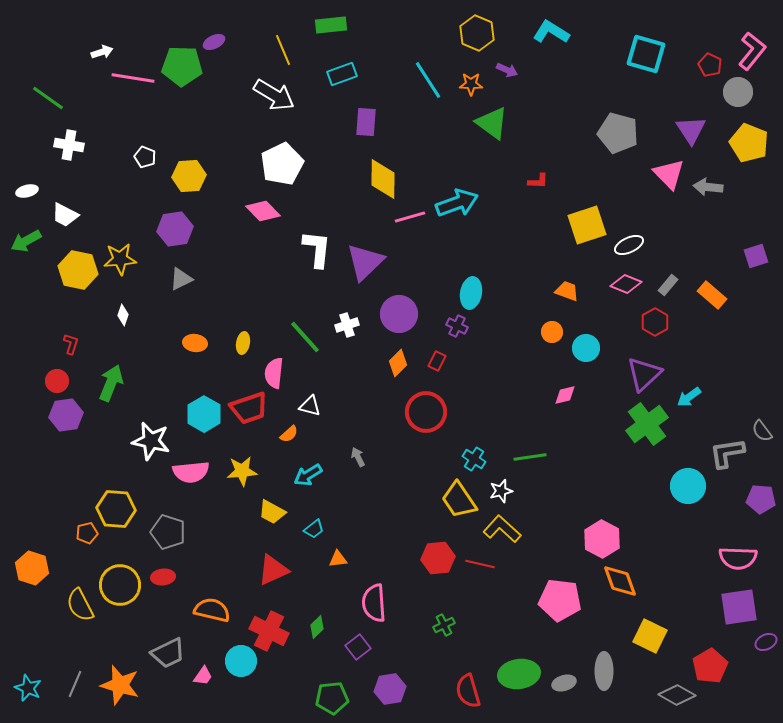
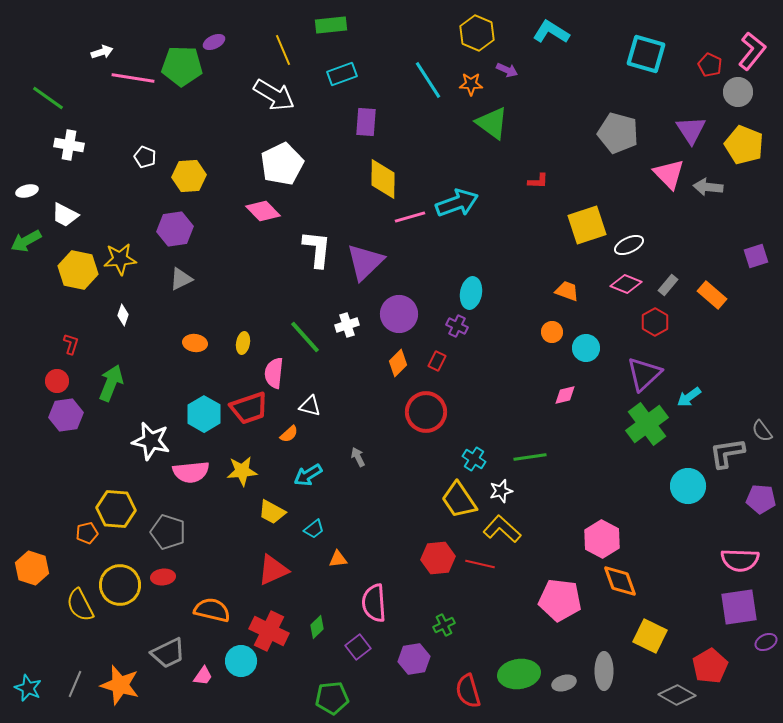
yellow pentagon at (749, 143): moved 5 px left, 2 px down
pink semicircle at (738, 558): moved 2 px right, 2 px down
purple hexagon at (390, 689): moved 24 px right, 30 px up
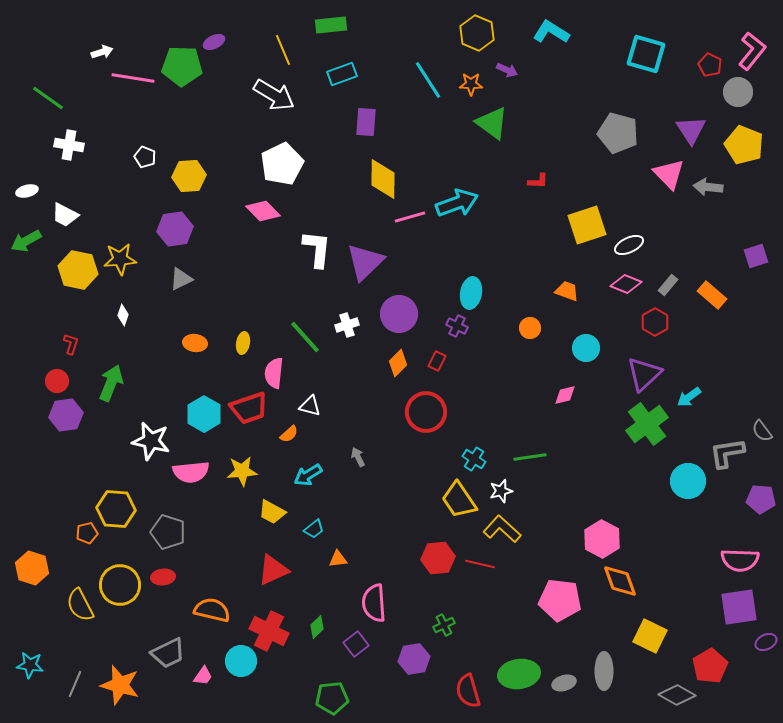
orange circle at (552, 332): moved 22 px left, 4 px up
cyan circle at (688, 486): moved 5 px up
purple square at (358, 647): moved 2 px left, 3 px up
cyan star at (28, 688): moved 2 px right, 23 px up; rotated 16 degrees counterclockwise
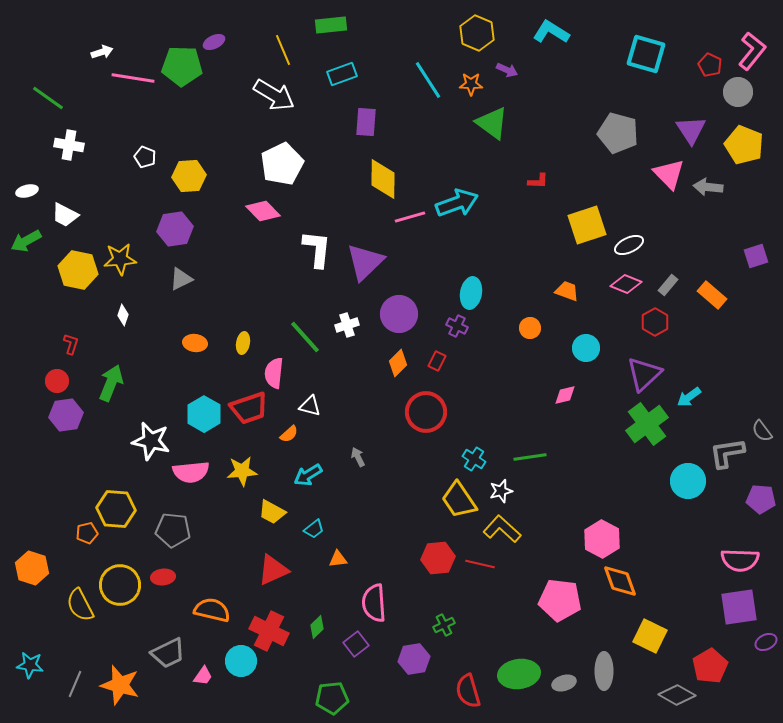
gray pentagon at (168, 532): moved 5 px right, 2 px up; rotated 12 degrees counterclockwise
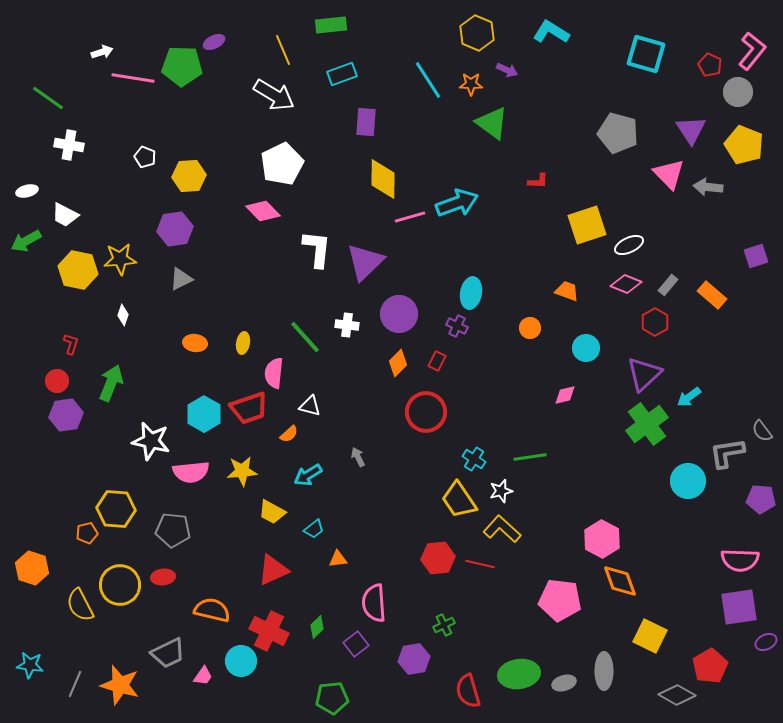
white cross at (347, 325): rotated 25 degrees clockwise
